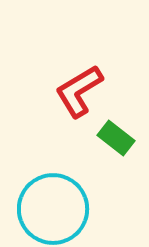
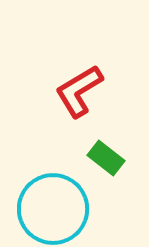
green rectangle: moved 10 px left, 20 px down
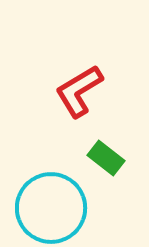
cyan circle: moved 2 px left, 1 px up
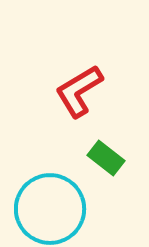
cyan circle: moved 1 px left, 1 px down
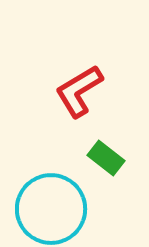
cyan circle: moved 1 px right
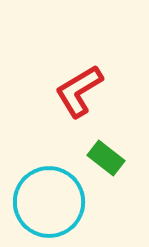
cyan circle: moved 2 px left, 7 px up
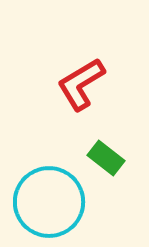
red L-shape: moved 2 px right, 7 px up
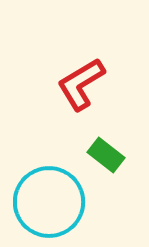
green rectangle: moved 3 px up
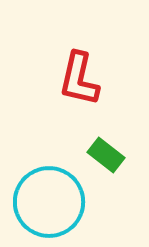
red L-shape: moved 2 px left, 5 px up; rotated 46 degrees counterclockwise
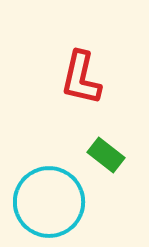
red L-shape: moved 2 px right, 1 px up
